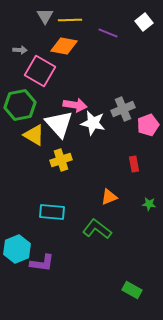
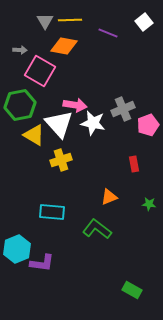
gray triangle: moved 5 px down
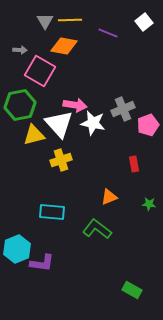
yellow triangle: rotated 45 degrees counterclockwise
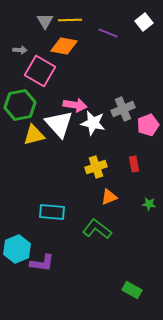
yellow cross: moved 35 px right, 7 px down
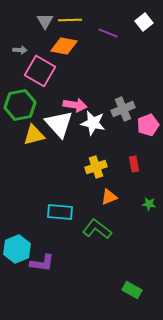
cyan rectangle: moved 8 px right
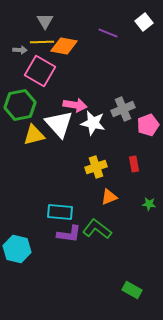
yellow line: moved 28 px left, 22 px down
cyan hexagon: rotated 24 degrees counterclockwise
purple L-shape: moved 27 px right, 29 px up
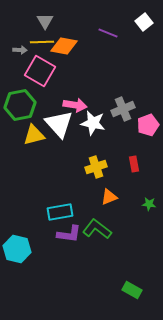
cyan rectangle: rotated 15 degrees counterclockwise
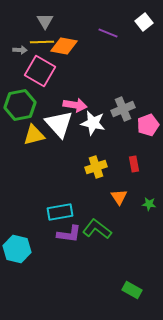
orange triangle: moved 10 px right; rotated 42 degrees counterclockwise
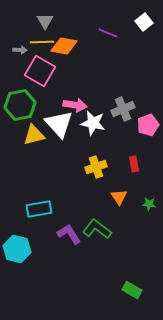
cyan rectangle: moved 21 px left, 3 px up
purple L-shape: rotated 130 degrees counterclockwise
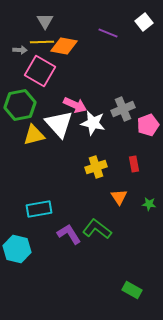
pink arrow: rotated 15 degrees clockwise
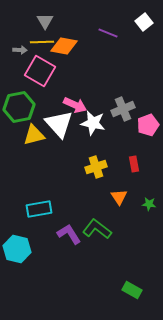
green hexagon: moved 1 px left, 2 px down
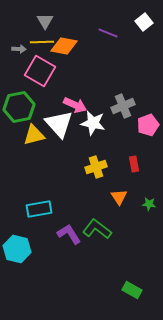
gray arrow: moved 1 px left, 1 px up
gray cross: moved 3 px up
